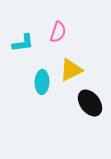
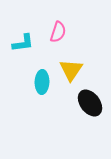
yellow triangle: rotated 30 degrees counterclockwise
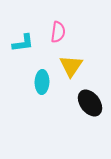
pink semicircle: rotated 10 degrees counterclockwise
yellow triangle: moved 4 px up
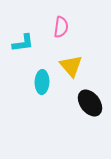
pink semicircle: moved 3 px right, 5 px up
yellow triangle: rotated 15 degrees counterclockwise
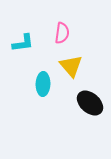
pink semicircle: moved 1 px right, 6 px down
cyan ellipse: moved 1 px right, 2 px down
black ellipse: rotated 12 degrees counterclockwise
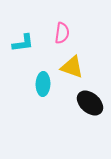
yellow triangle: moved 1 px right, 1 px down; rotated 30 degrees counterclockwise
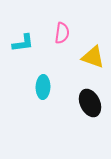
yellow triangle: moved 21 px right, 10 px up
cyan ellipse: moved 3 px down
black ellipse: rotated 24 degrees clockwise
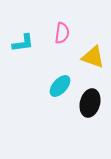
cyan ellipse: moved 17 px right, 1 px up; rotated 40 degrees clockwise
black ellipse: rotated 40 degrees clockwise
